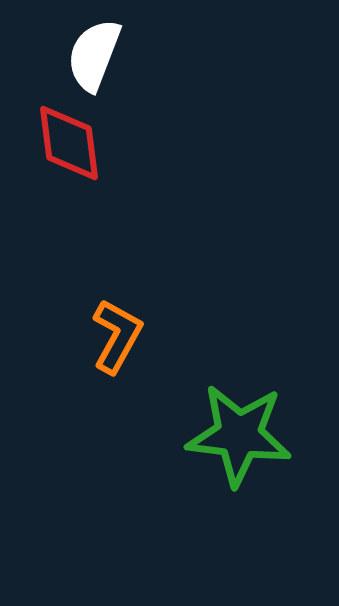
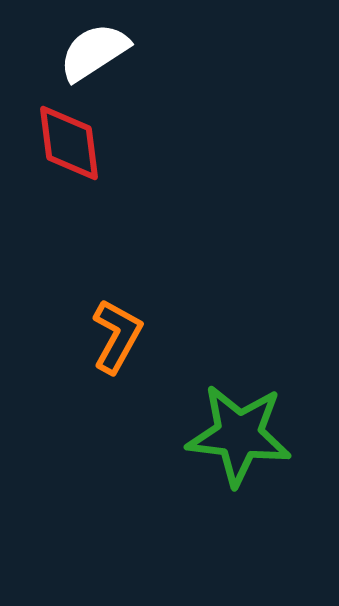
white semicircle: moved 3 px up; rotated 36 degrees clockwise
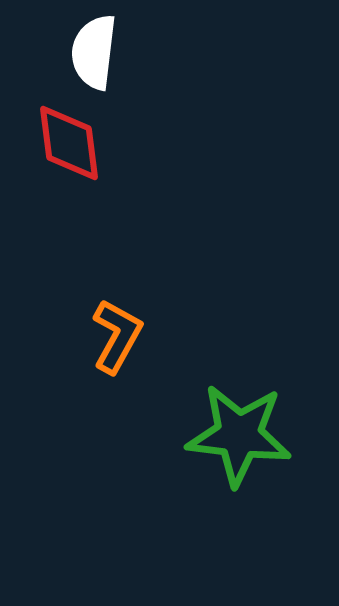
white semicircle: rotated 50 degrees counterclockwise
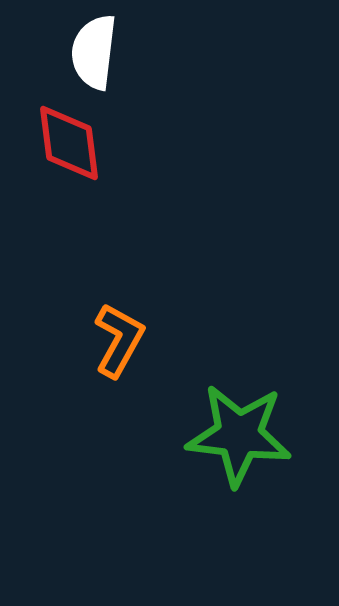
orange L-shape: moved 2 px right, 4 px down
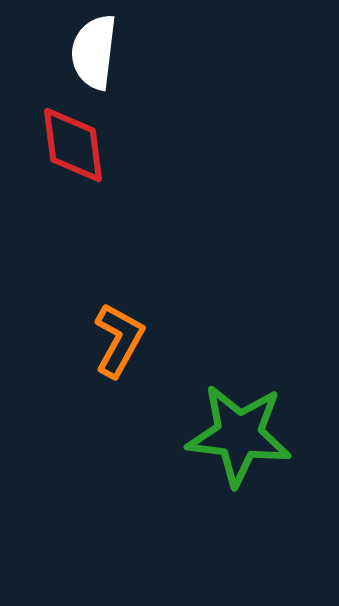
red diamond: moved 4 px right, 2 px down
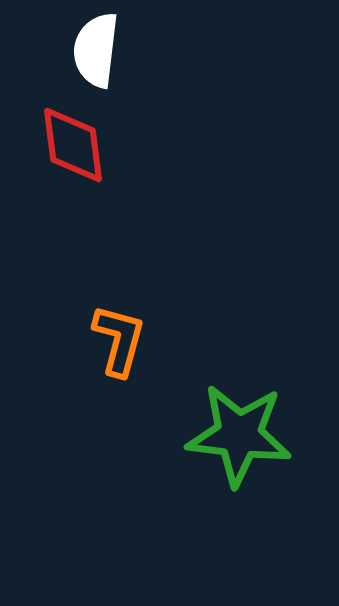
white semicircle: moved 2 px right, 2 px up
orange L-shape: rotated 14 degrees counterclockwise
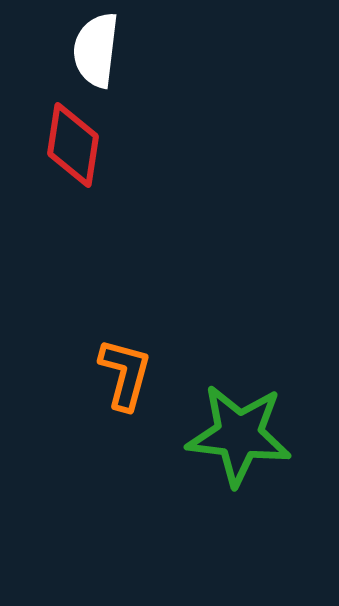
red diamond: rotated 16 degrees clockwise
orange L-shape: moved 6 px right, 34 px down
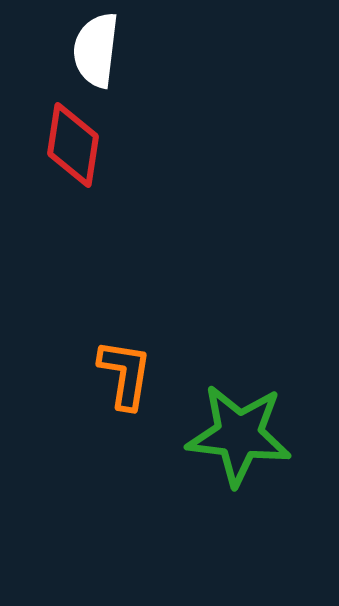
orange L-shape: rotated 6 degrees counterclockwise
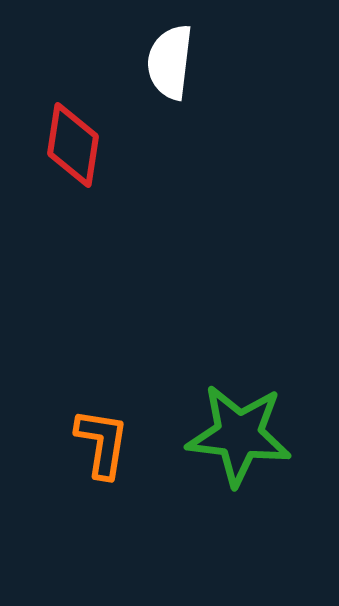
white semicircle: moved 74 px right, 12 px down
orange L-shape: moved 23 px left, 69 px down
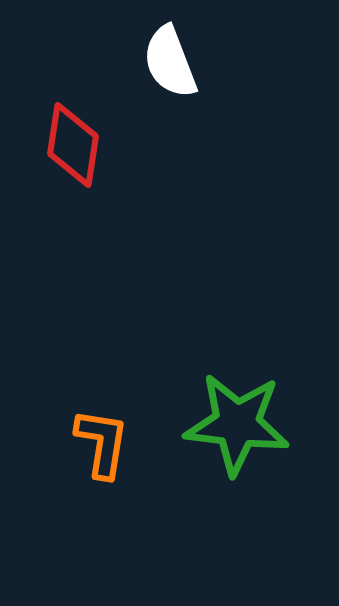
white semicircle: rotated 28 degrees counterclockwise
green star: moved 2 px left, 11 px up
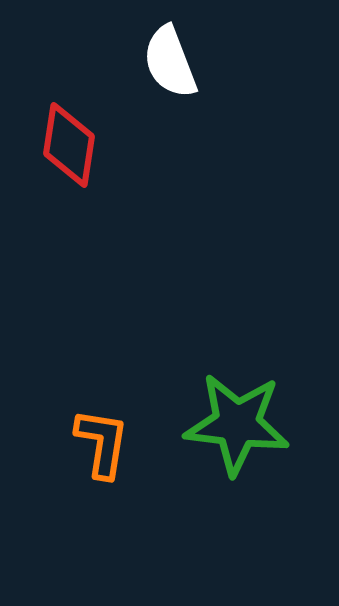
red diamond: moved 4 px left
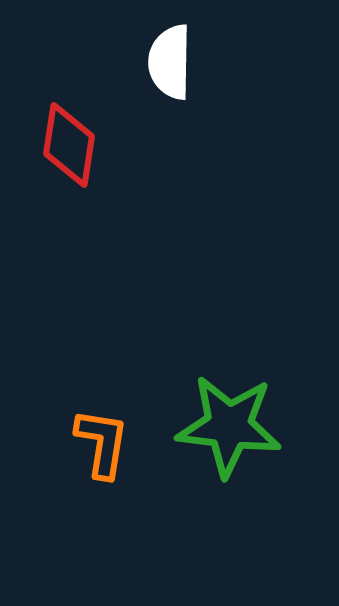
white semicircle: rotated 22 degrees clockwise
green star: moved 8 px left, 2 px down
